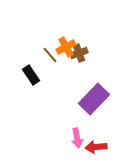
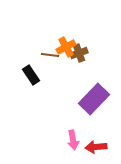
brown line: rotated 42 degrees counterclockwise
pink arrow: moved 4 px left, 2 px down
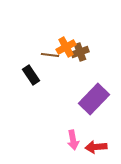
brown cross: moved 1 px right, 1 px up
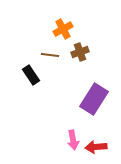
orange cross: moved 3 px left, 18 px up
purple rectangle: rotated 12 degrees counterclockwise
